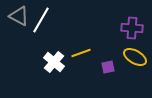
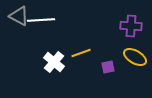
white line: rotated 56 degrees clockwise
purple cross: moved 1 px left, 2 px up
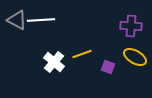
gray triangle: moved 2 px left, 4 px down
yellow line: moved 1 px right, 1 px down
purple square: rotated 32 degrees clockwise
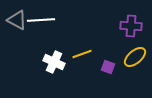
yellow ellipse: rotated 70 degrees counterclockwise
white cross: rotated 15 degrees counterclockwise
